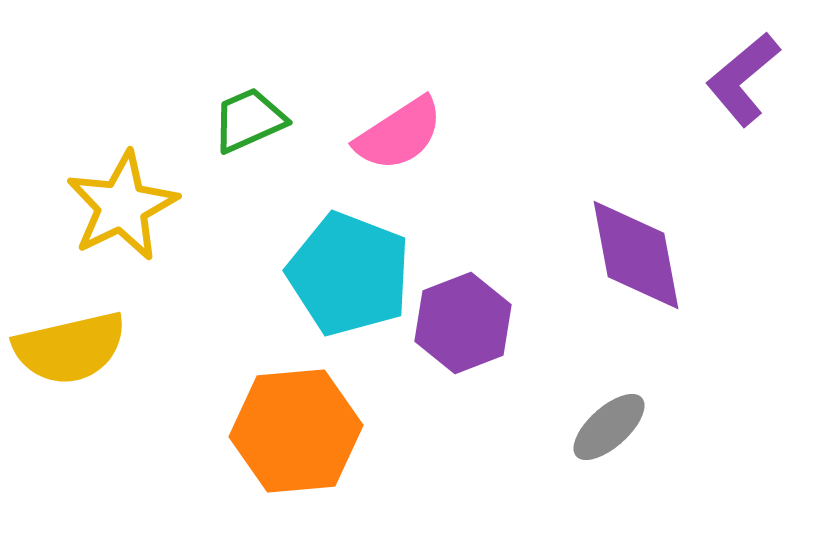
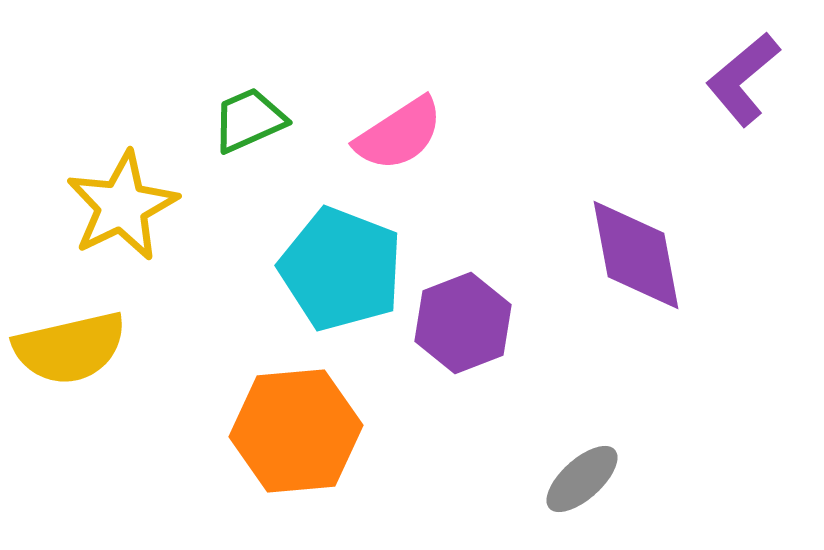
cyan pentagon: moved 8 px left, 5 px up
gray ellipse: moved 27 px left, 52 px down
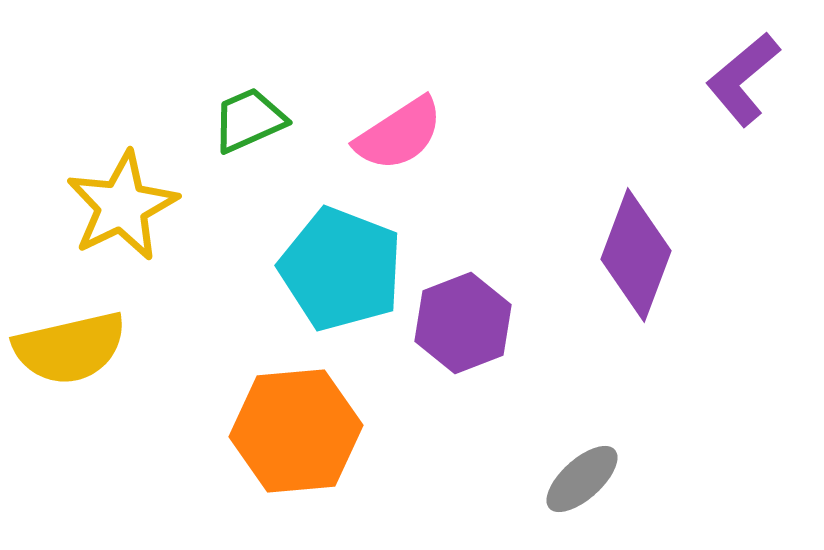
purple diamond: rotated 31 degrees clockwise
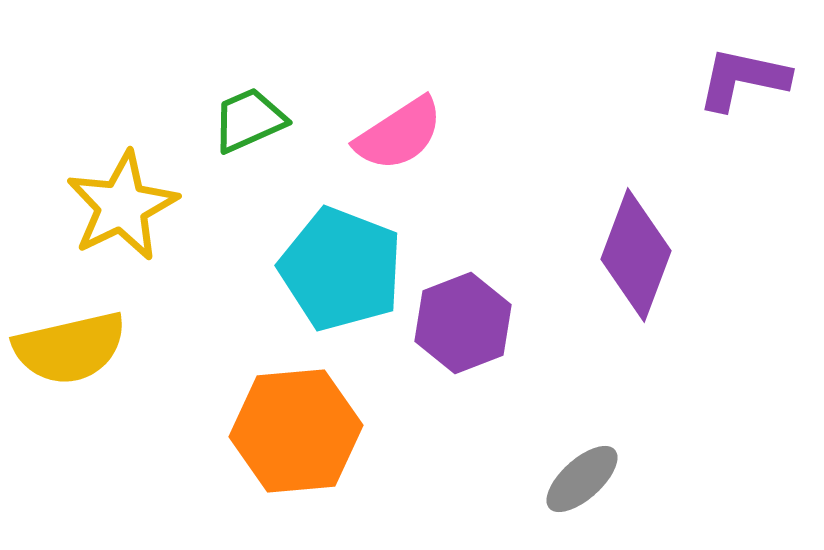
purple L-shape: rotated 52 degrees clockwise
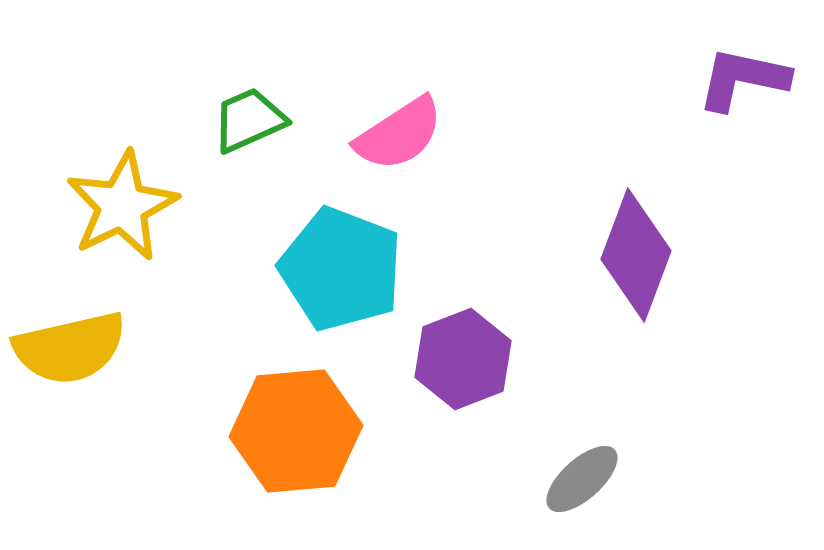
purple hexagon: moved 36 px down
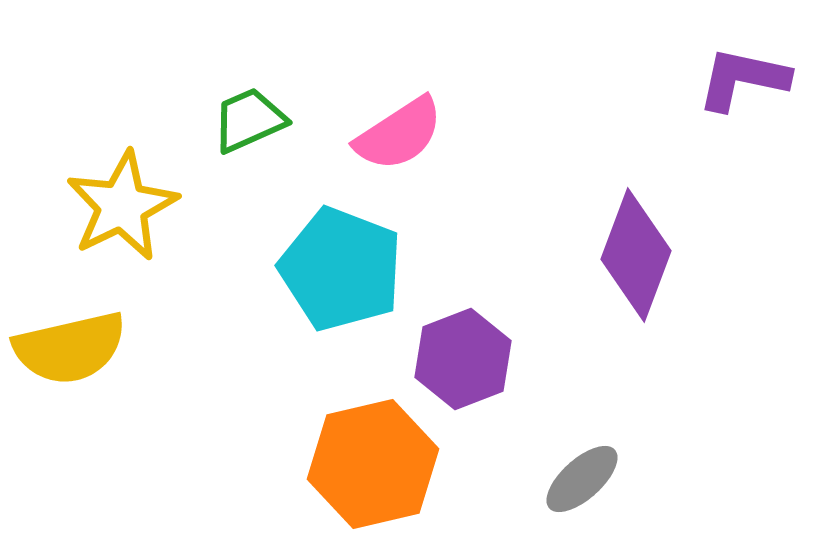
orange hexagon: moved 77 px right, 33 px down; rotated 8 degrees counterclockwise
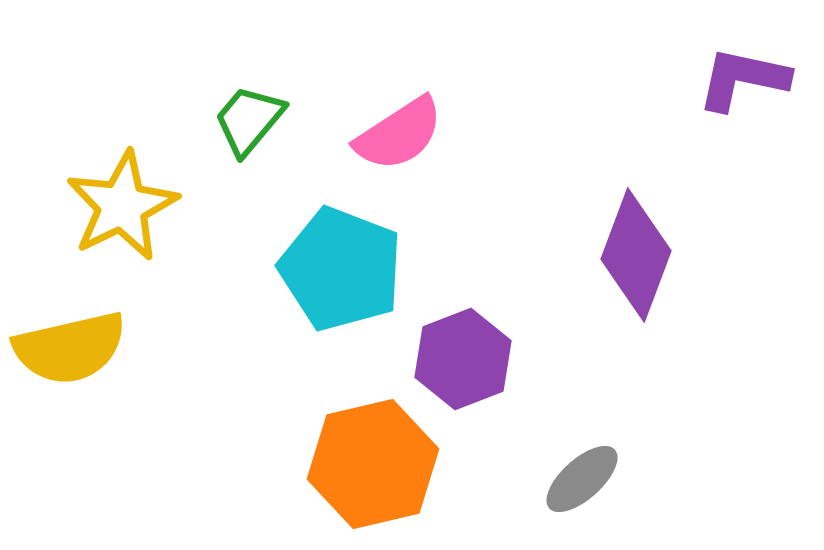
green trapezoid: rotated 26 degrees counterclockwise
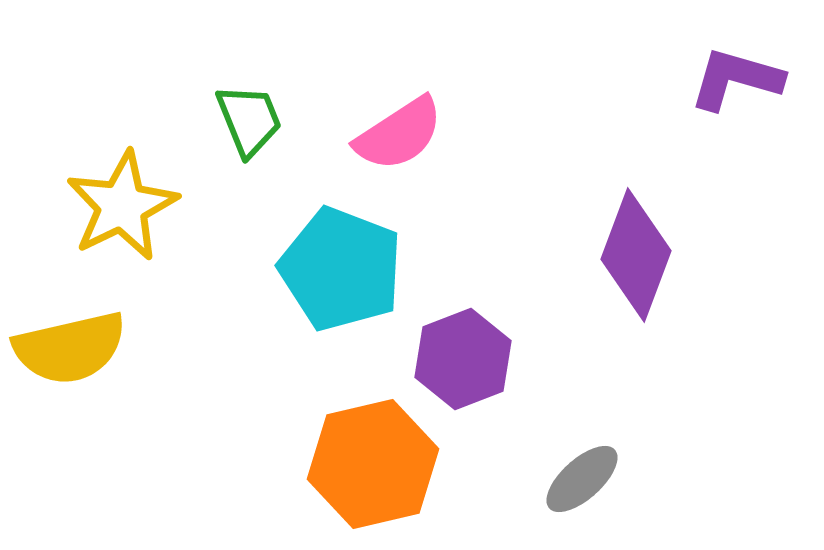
purple L-shape: moved 7 px left; rotated 4 degrees clockwise
green trapezoid: rotated 118 degrees clockwise
